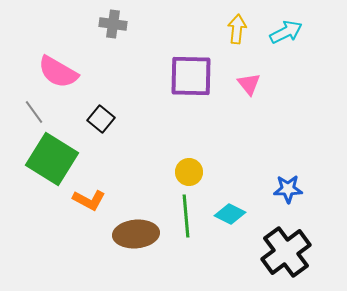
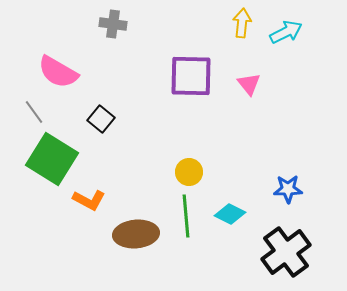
yellow arrow: moved 5 px right, 6 px up
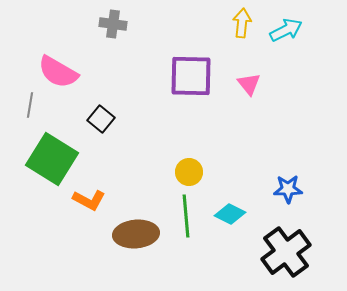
cyan arrow: moved 2 px up
gray line: moved 4 px left, 7 px up; rotated 45 degrees clockwise
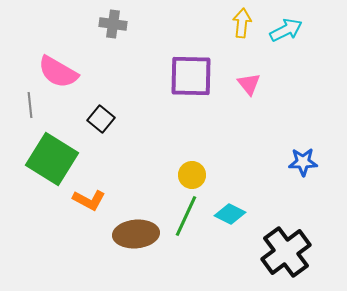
gray line: rotated 15 degrees counterclockwise
yellow circle: moved 3 px right, 3 px down
blue star: moved 15 px right, 27 px up
green line: rotated 30 degrees clockwise
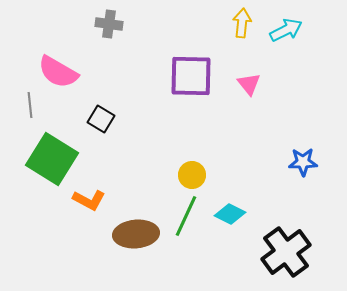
gray cross: moved 4 px left
black square: rotated 8 degrees counterclockwise
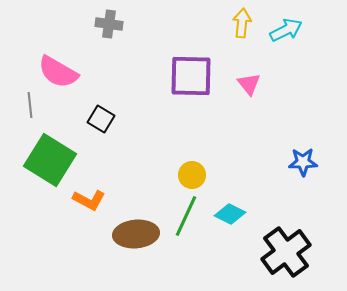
green square: moved 2 px left, 1 px down
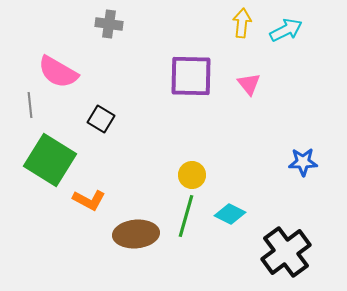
green line: rotated 9 degrees counterclockwise
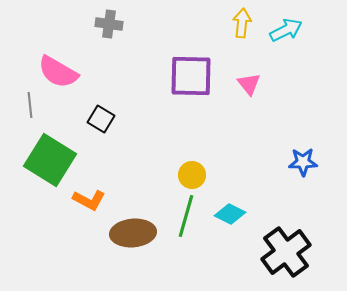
brown ellipse: moved 3 px left, 1 px up
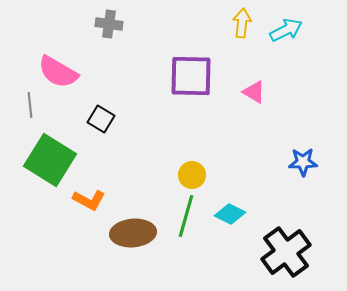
pink triangle: moved 5 px right, 8 px down; rotated 20 degrees counterclockwise
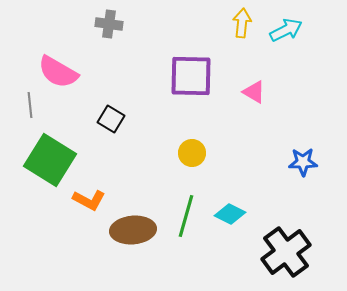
black square: moved 10 px right
yellow circle: moved 22 px up
brown ellipse: moved 3 px up
